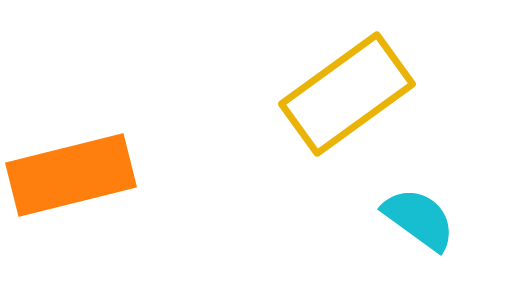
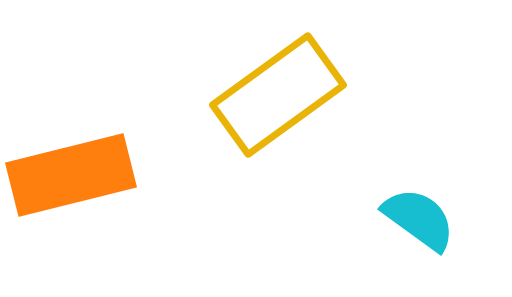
yellow rectangle: moved 69 px left, 1 px down
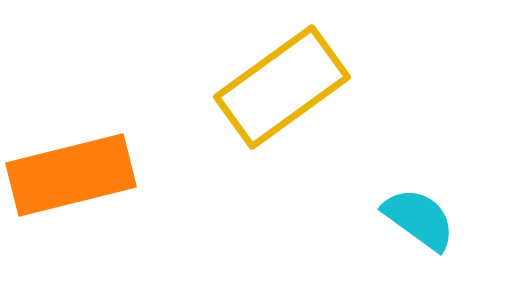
yellow rectangle: moved 4 px right, 8 px up
